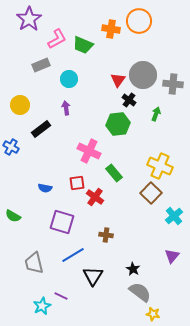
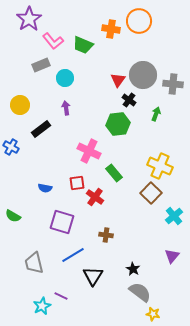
pink L-shape: moved 4 px left, 2 px down; rotated 80 degrees clockwise
cyan circle: moved 4 px left, 1 px up
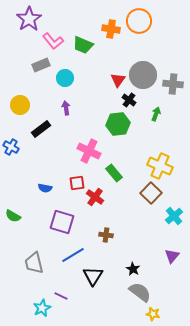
cyan star: moved 2 px down
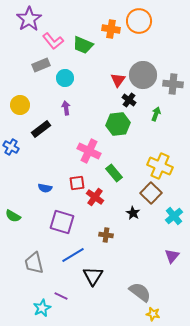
black star: moved 56 px up
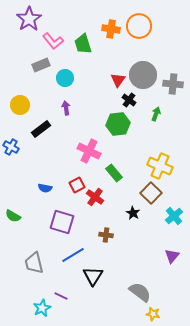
orange circle: moved 5 px down
green trapezoid: moved 1 px up; rotated 50 degrees clockwise
red square: moved 2 px down; rotated 21 degrees counterclockwise
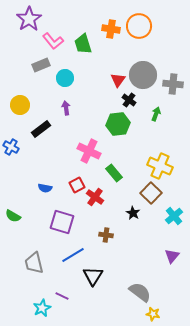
purple line: moved 1 px right
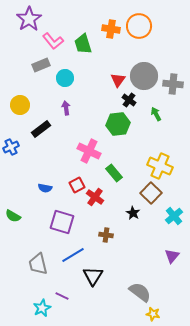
gray circle: moved 1 px right, 1 px down
green arrow: rotated 48 degrees counterclockwise
blue cross: rotated 35 degrees clockwise
gray trapezoid: moved 4 px right, 1 px down
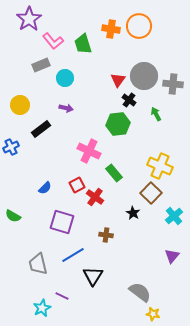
purple arrow: rotated 112 degrees clockwise
blue semicircle: rotated 56 degrees counterclockwise
